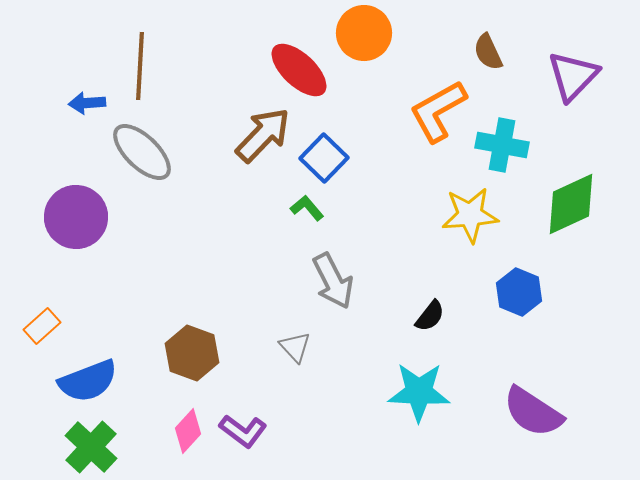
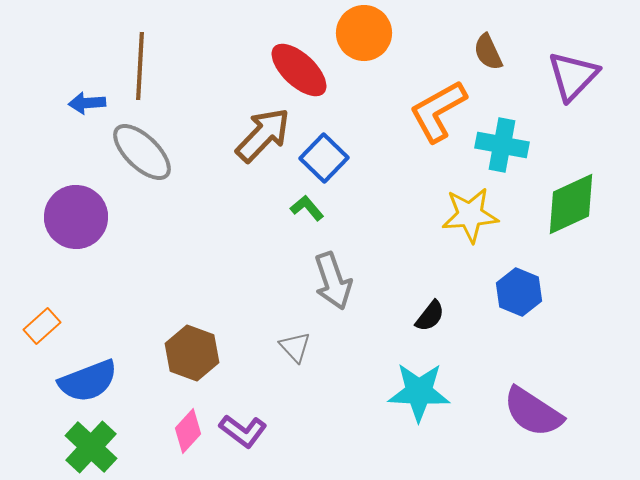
gray arrow: rotated 8 degrees clockwise
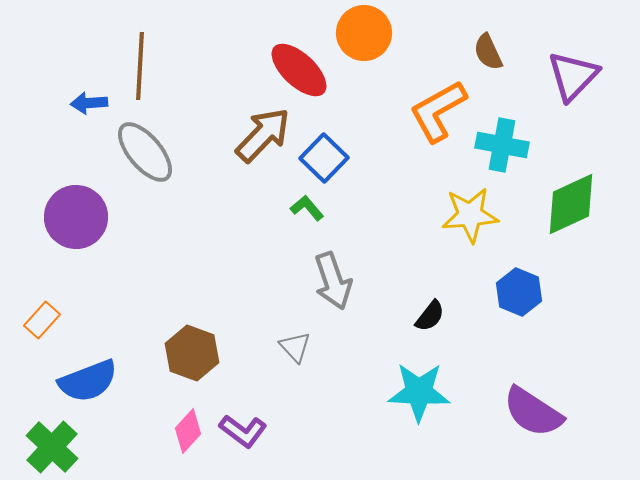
blue arrow: moved 2 px right
gray ellipse: moved 3 px right; rotated 6 degrees clockwise
orange rectangle: moved 6 px up; rotated 6 degrees counterclockwise
green cross: moved 39 px left
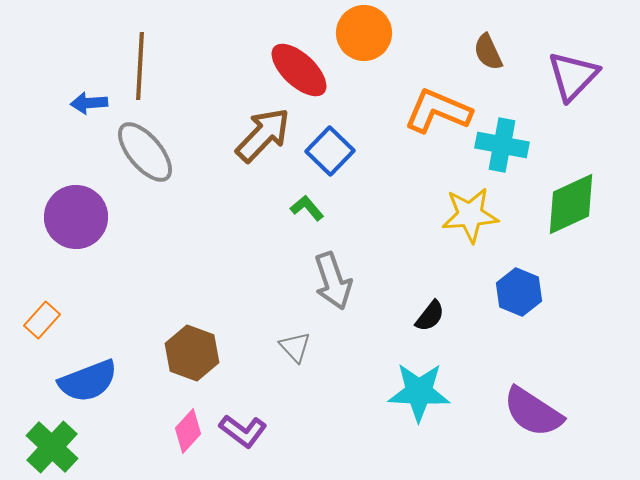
orange L-shape: rotated 52 degrees clockwise
blue square: moved 6 px right, 7 px up
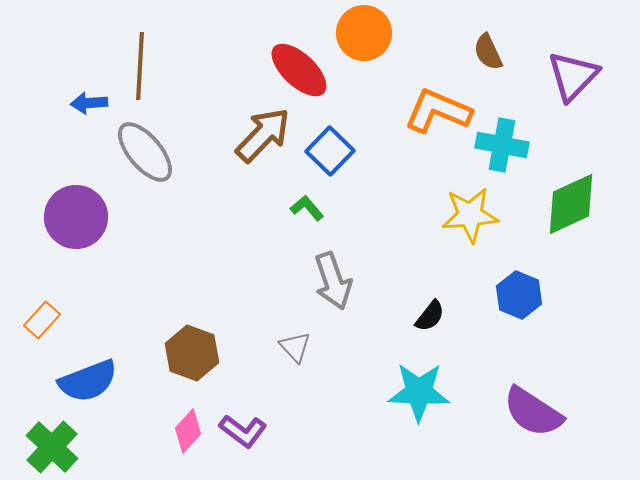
blue hexagon: moved 3 px down
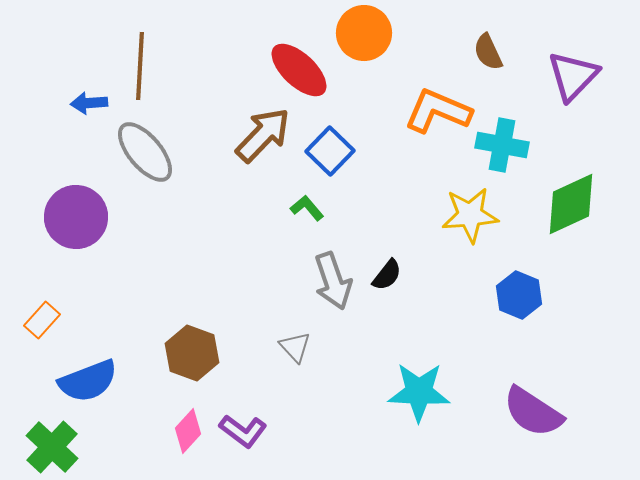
black semicircle: moved 43 px left, 41 px up
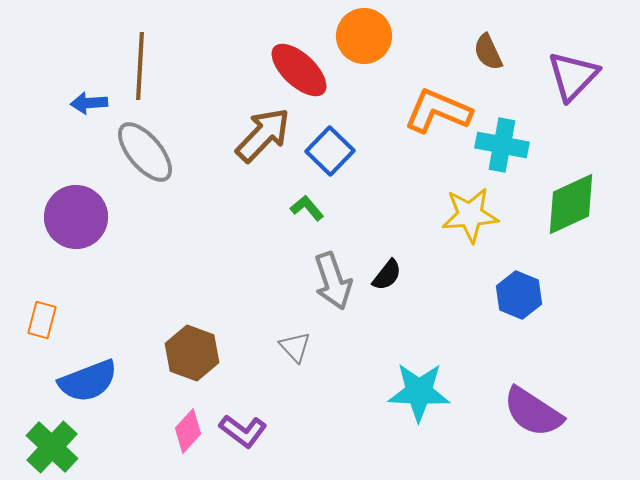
orange circle: moved 3 px down
orange rectangle: rotated 27 degrees counterclockwise
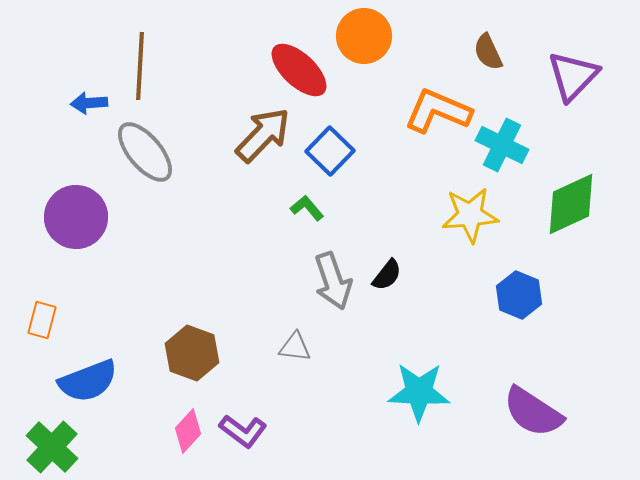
cyan cross: rotated 15 degrees clockwise
gray triangle: rotated 40 degrees counterclockwise
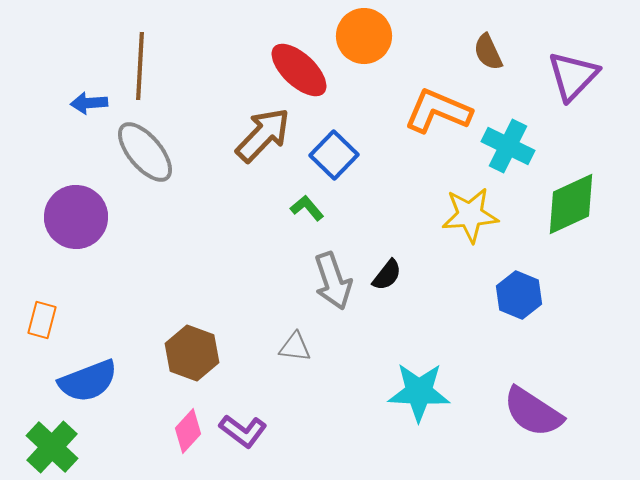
cyan cross: moved 6 px right, 1 px down
blue square: moved 4 px right, 4 px down
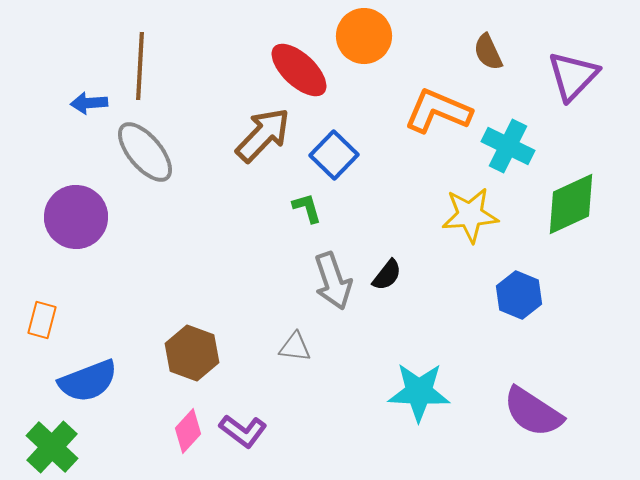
green L-shape: rotated 24 degrees clockwise
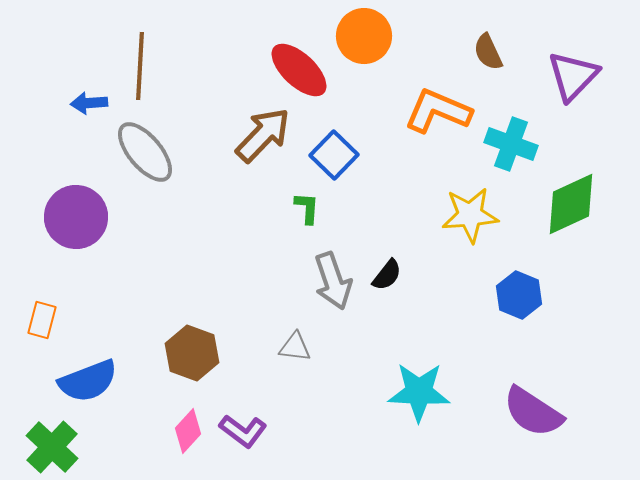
cyan cross: moved 3 px right, 2 px up; rotated 6 degrees counterclockwise
green L-shape: rotated 20 degrees clockwise
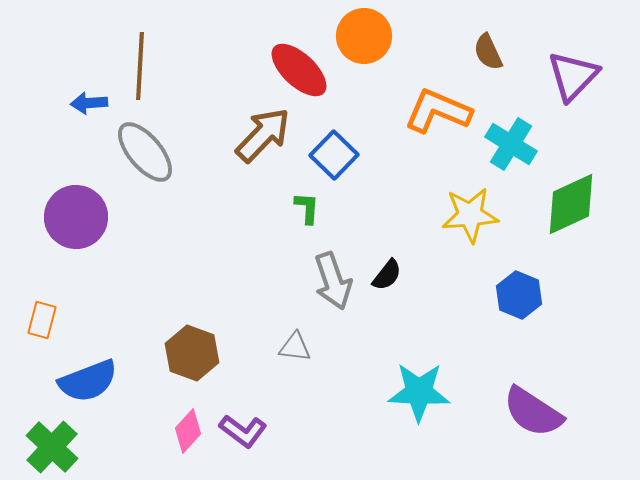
cyan cross: rotated 12 degrees clockwise
